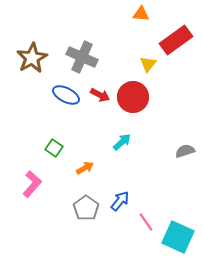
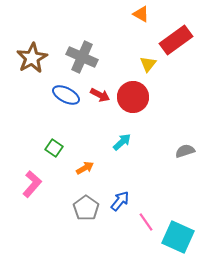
orange triangle: rotated 24 degrees clockwise
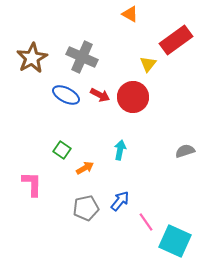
orange triangle: moved 11 px left
cyan arrow: moved 2 px left, 8 px down; rotated 36 degrees counterclockwise
green square: moved 8 px right, 2 px down
pink L-shape: rotated 40 degrees counterclockwise
gray pentagon: rotated 25 degrees clockwise
cyan square: moved 3 px left, 4 px down
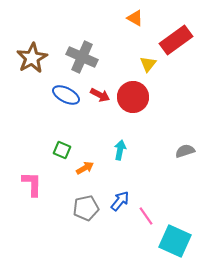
orange triangle: moved 5 px right, 4 px down
green square: rotated 12 degrees counterclockwise
pink line: moved 6 px up
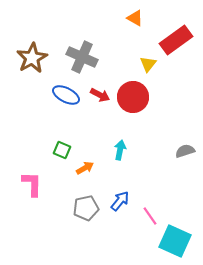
pink line: moved 4 px right
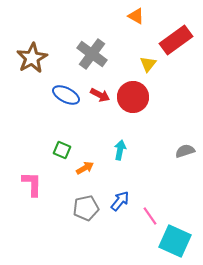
orange triangle: moved 1 px right, 2 px up
gray cross: moved 10 px right, 3 px up; rotated 12 degrees clockwise
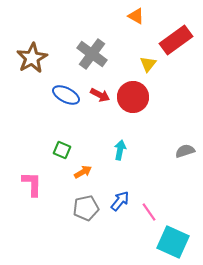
orange arrow: moved 2 px left, 4 px down
pink line: moved 1 px left, 4 px up
cyan square: moved 2 px left, 1 px down
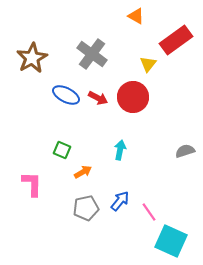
red arrow: moved 2 px left, 3 px down
cyan square: moved 2 px left, 1 px up
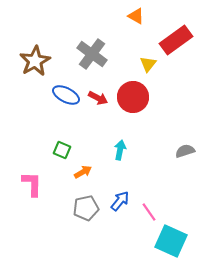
brown star: moved 3 px right, 3 px down
